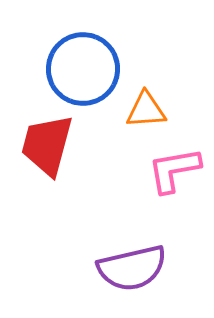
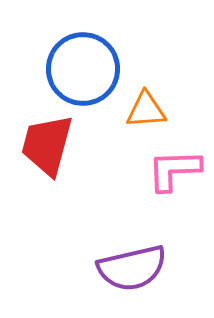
pink L-shape: rotated 8 degrees clockwise
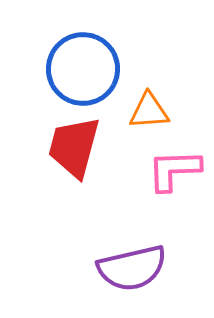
orange triangle: moved 3 px right, 1 px down
red trapezoid: moved 27 px right, 2 px down
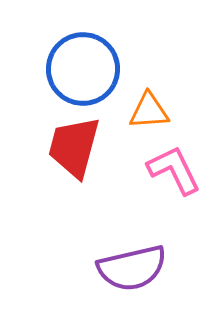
pink L-shape: rotated 66 degrees clockwise
